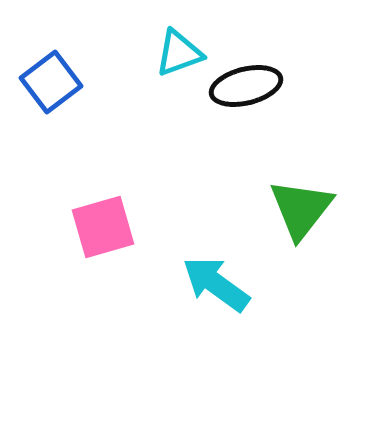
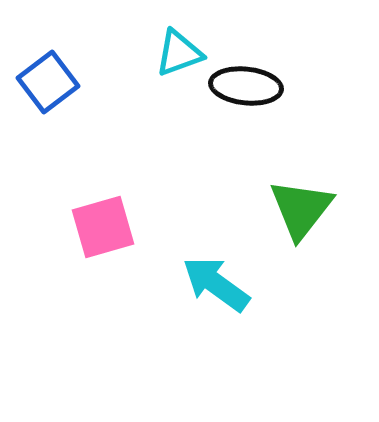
blue square: moved 3 px left
black ellipse: rotated 20 degrees clockwise
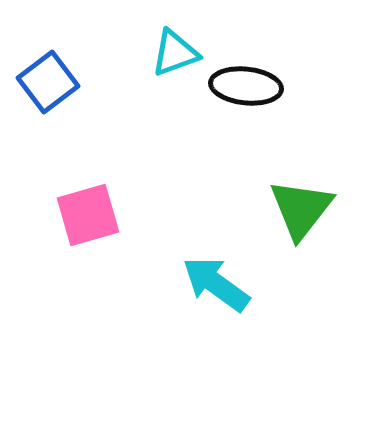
cyan triangle: moved 4 px left
pink square: moved 15 px left, 12 px up
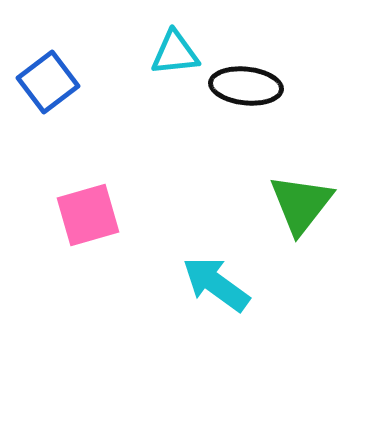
cyan triangle: rotated 14 degrees clockwise
green triangle: moved 5 px up
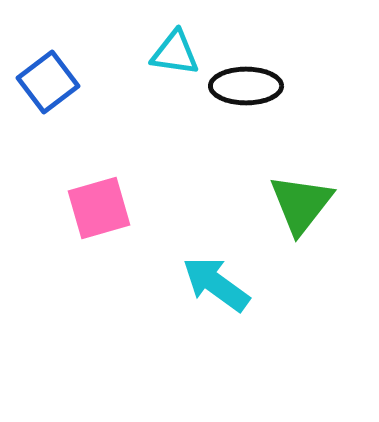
cyan triangle: rotated 14 degrees clockwise
black ellipse: rotated 6 degrees counterclockwise
pink square: moved 11 px right, 7 px up
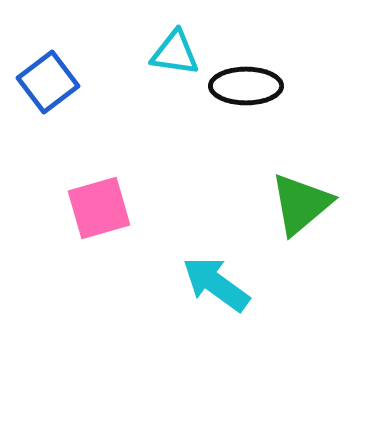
green triangle: rotated 12 degrees clockwise
